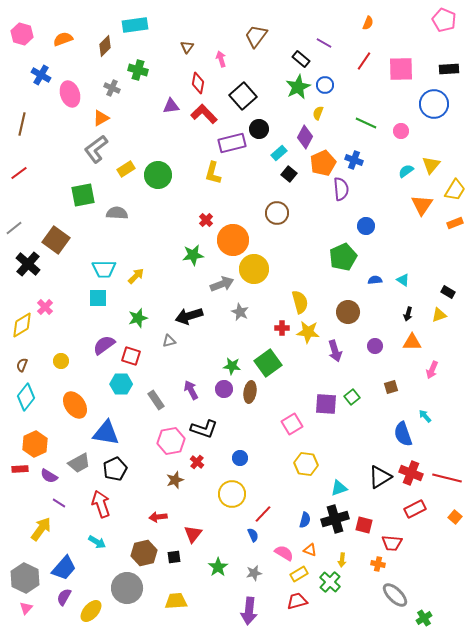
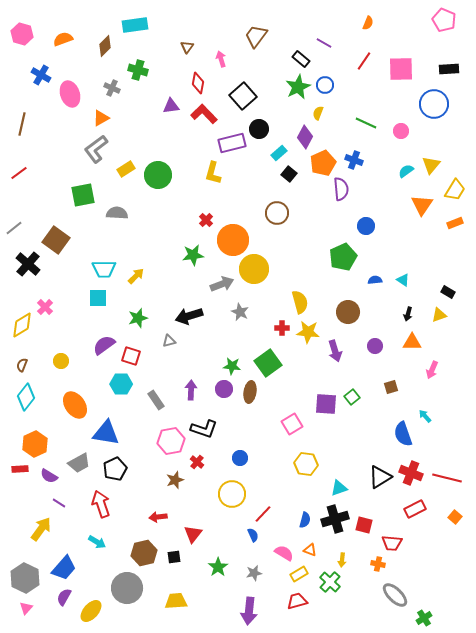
purple arrow at (191, 390): rotated 30 degrees clockwise
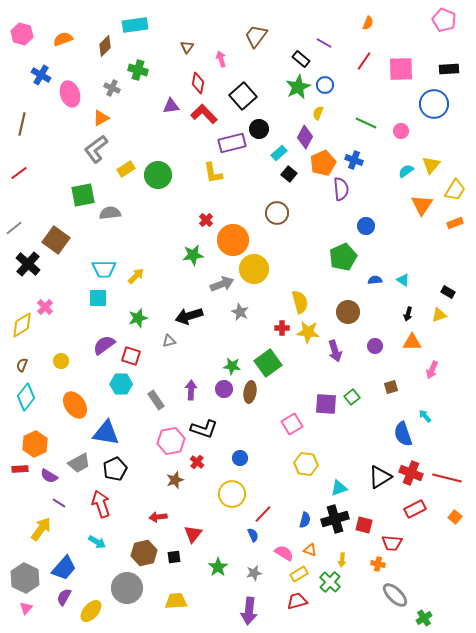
yellow L-shape at (213, 173): rotated 25 degrees counterclockwise
gray semicircle at (117, 213): moved 7 px left; rotated 10 degrees counterclockwise
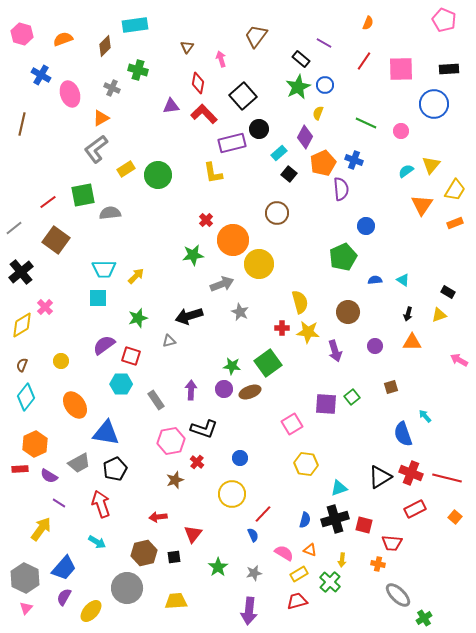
red line at (19, 173): moved 29 px right, 29 px down
black cross at (28, 264): moved 7 px left, 8 px down; rotated 10 degrees clockwise
yellow circle at (254, 269): moved 5 px right, 5 px up
pink arrow at (432, 370): moved 27 px right, 10 px up; rotated 96 degrees clockwise
brown ellipse at (250, 392): rotated 60 degrees clockwise
gray ellipse at (395, 595): moved 3 px right
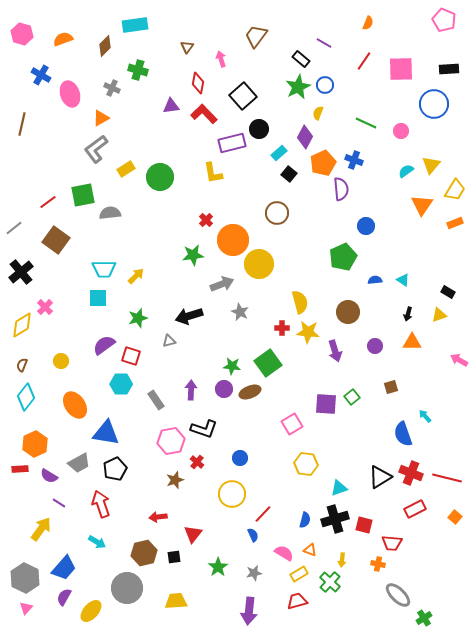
green circle at (158, 175): moved 2 px right, 2 px down
